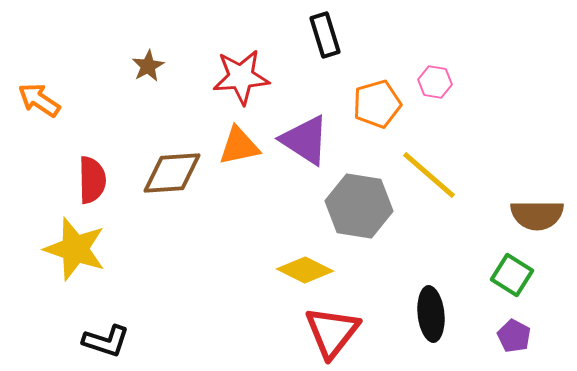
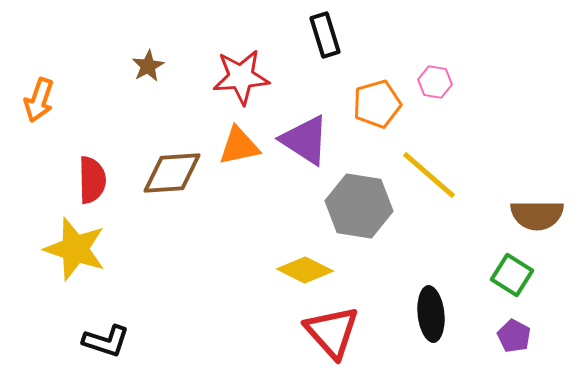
orange arrow: rotated 105 degrees counterclockwise
red triangle: rotated 20 degrees counterclockwise
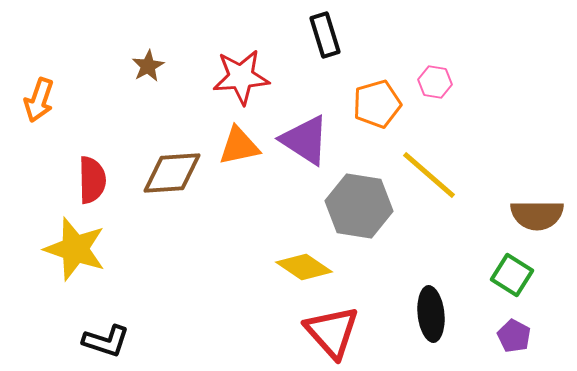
yellow diamond: moved 1 px left, 3 px up; rotated 8 degrees clockwise
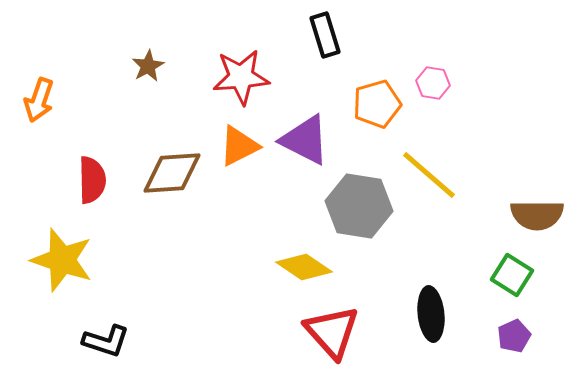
pink hexagon: moved 2 px left, 1 px down
purple triangle: rotated 6 degrees counterclockwise
orange triangle: rotated 15 degrees counterclockwise
yellow star: moved 13 px left, 11 px down
purple pentagon: rotated 20 degrees clockwise
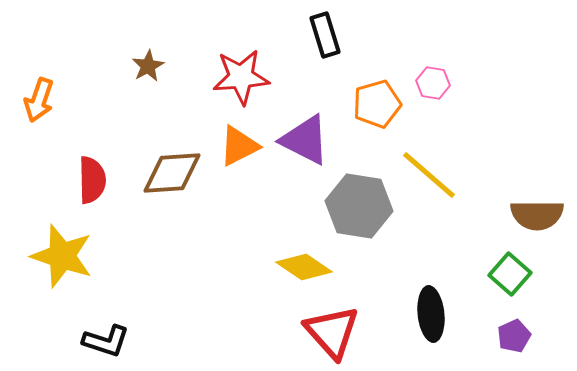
yellow star: moved 4 px up
green square: moved 2 px left, 1 px up; rotated 9 degrees clockwise
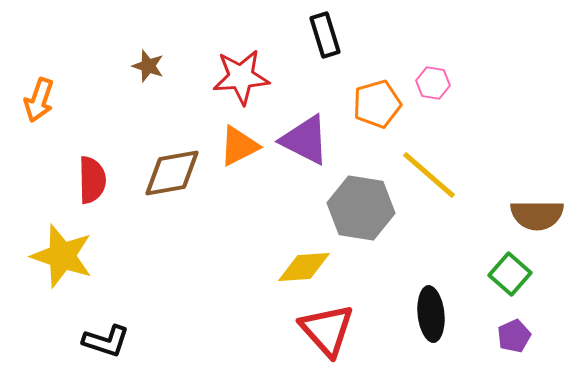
brown star: rotated 24 degrees counterclockwise
brown diamond: rotated 6 degrees counterclockwise
gray hexagon: moved 2 px right, 2 px down
yellow diamond: rotated 38 degrees counterclockwise
red triangle: moved 5 px left, 2 px up
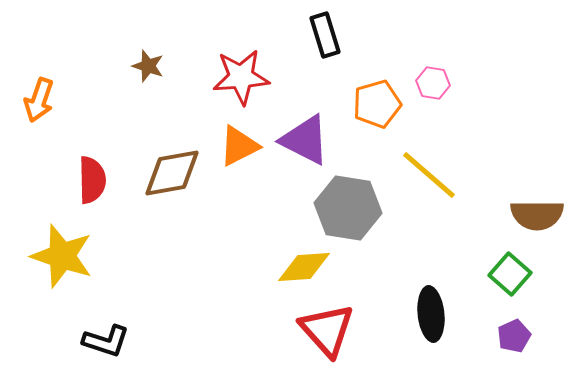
gray hexagon: moved 13 px left
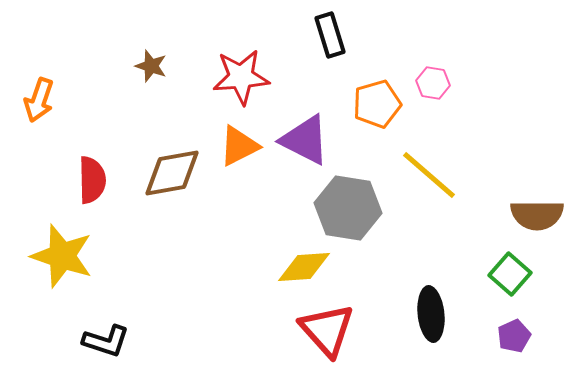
black rectangle: moved 5 px right
brown star: moved 3 px right
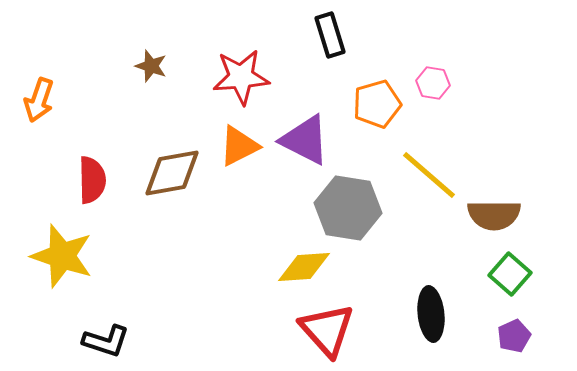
brown semicircle: moved 43 px left
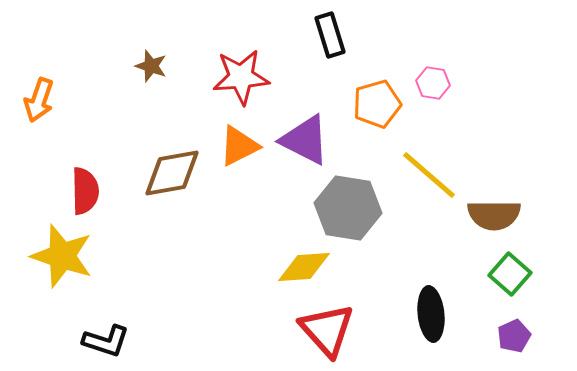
red semicircle: moved 7 px left, 11 px down
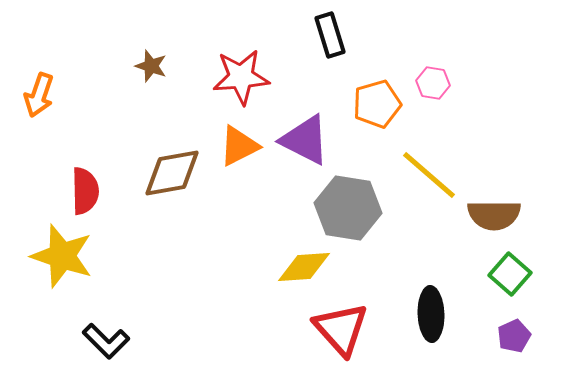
orange arrow: moved 5 px up
black ellipse: rotated 4 degrees clockwise
red triangle: moved 14 px right, 1 px up
black L-shape: rotated 27 degrees clockwise
